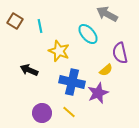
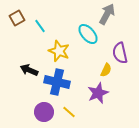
gray arrow: rotated 90 degrees clockwise
brown square: moved 2 px right, 3 px up; rotated 28 degrees clockwise
cyan line: rotated 24 degrees counterclockwise
yellow semicircle: rotated 24 degrees counterclockwise
blue cross: moved 15 px left
purple circle: moved 2 px right, 1 px up
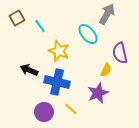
yellow line: moved 2 px right, 3 px up
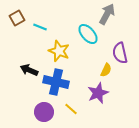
cyan line: moved 1 px down; rotated 32 degrees counterclockwise
blue cross: moved 1 px left
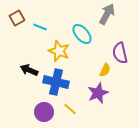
cyan ellipse: moved 6 px left
yellow semicircle: moved 1 px left
yellow line: moved 1 px left
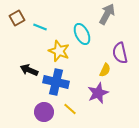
cyan ellipse: rotated 15 degrees clockwise
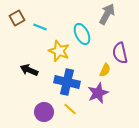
blue cross: moved 11 px right
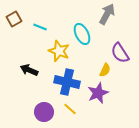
brown square: moved 3 px left, 1 px down
purple semicircle: rotated 20 degrees counterclockwise
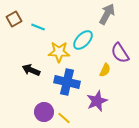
cyan line: moved 2 px left
cyan ellipse: moved 1 px right, 6 px down; rotated 70 degrees clockwise
yellow star: moved 1 px down; rotated 20 degrees counterclockwise
black arrow: moved 2 px right
purple star: moved 1 px left, 8 px down
yellow line: moved 6 px left, 9 px down
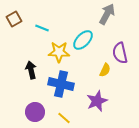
cyan line: moved 4 px right, 1 px down
purple semicircle: rotated 20 degrees clockwise
black arrow: rotated 54 degrees clockwise
blue cross: moved 6 px left, 2 px down
purple circle: moved 9 px left
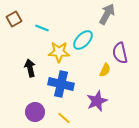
black arrow: moved 1 px left, 2 px up
